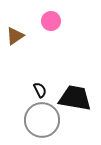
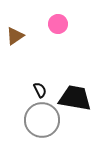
pink circle: moved 7 px right, 3 px down
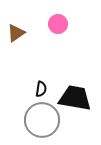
brown triangle: moved 1 px right, 3 px up
black semicircle: moved 1 px right, 1 px up; rotated 35 degrees clockwise
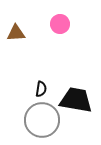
pink circle: moved 2 px right
brown triangle: rotated 30 degrees clockwise
black trapezoid: moved 1 px right, 2 px down
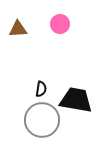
brown triangle: moved 2 px right, 4 px up
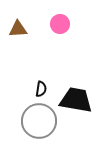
gray circle: moved 3 px left, 1 px down
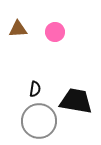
pink circle: moved 5 px left, 8 px down
black semicircle: moved 6 px left
black trapezoid: moved 1 px down
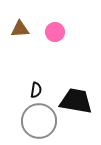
brown triangle: moved 2 px right
black semicircle: moved 1 px right, 1 px down
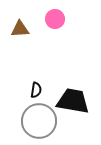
pink circle: moved 13 px up
black trapezoid: moved 3 px left
